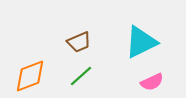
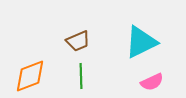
brown trapezoid: moved 1 px left, 1 px up
green line: rotated 50 degrees counterclockwise
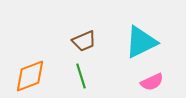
brown trapezoid: moved 6 px right
green line: rotated 15 degrees counterclockwise
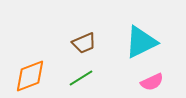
brown trapezoid: moved 2 px down
green line: moved 2 px down; rotated 75 degrees clockwise
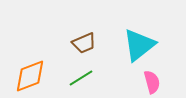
cyan triangle: moved 2 px left, 3 px down; rotated 12 degrees counterclockwise
pink semicircle: rotated 80 degrees counterclockwise
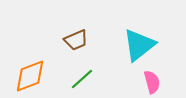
brown trapezoid: moved 8 px left, 3 px up
green line: moved 1 px right, 1 px down; rotated 10 degrees counterclockwise
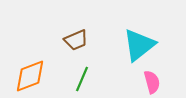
green line: rotated 25 degrees counterclockwise
